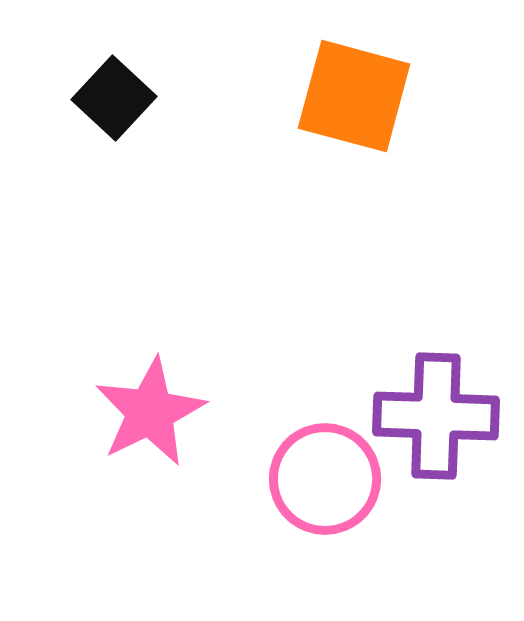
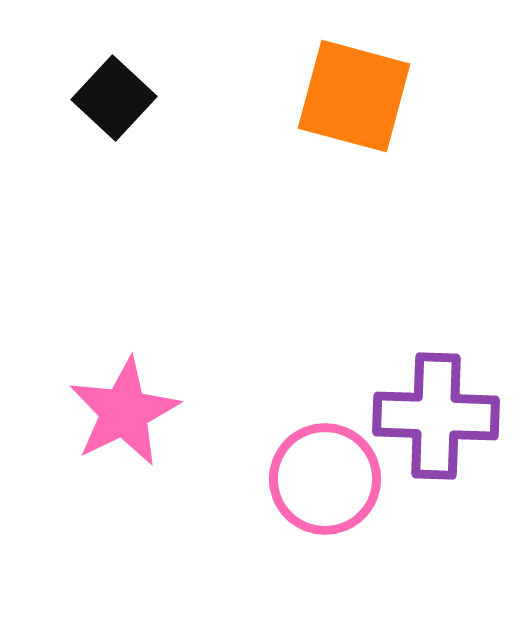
pink star: moved 26 px left
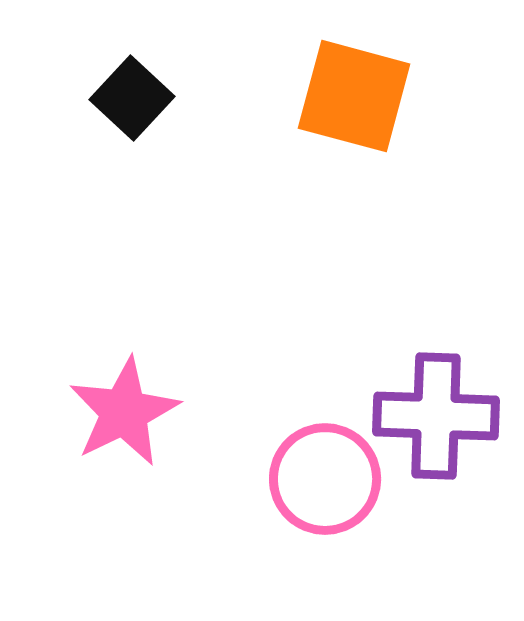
black square: moved 18 px right
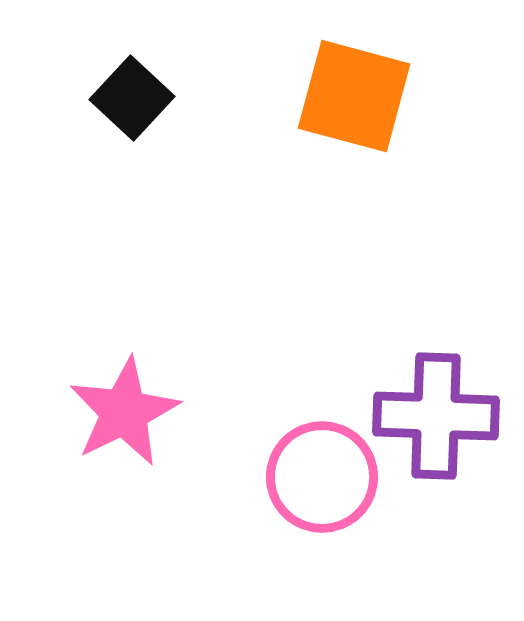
pink circle: moved 3 px left, 2 px up
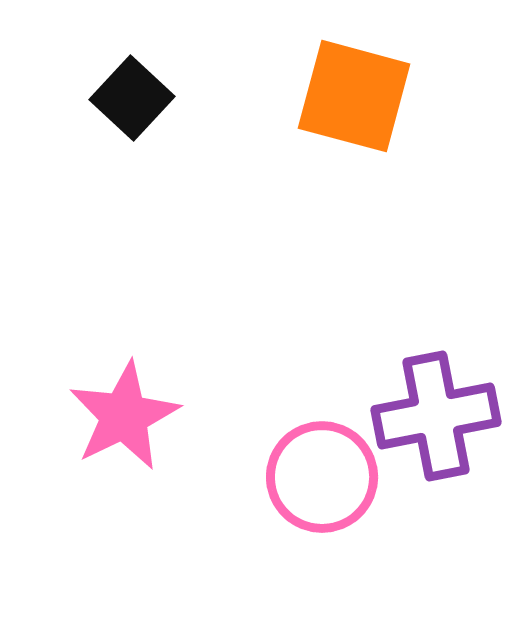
pink star: moved 4 px down
purple cross: rotated 13 degrees counterclockwise
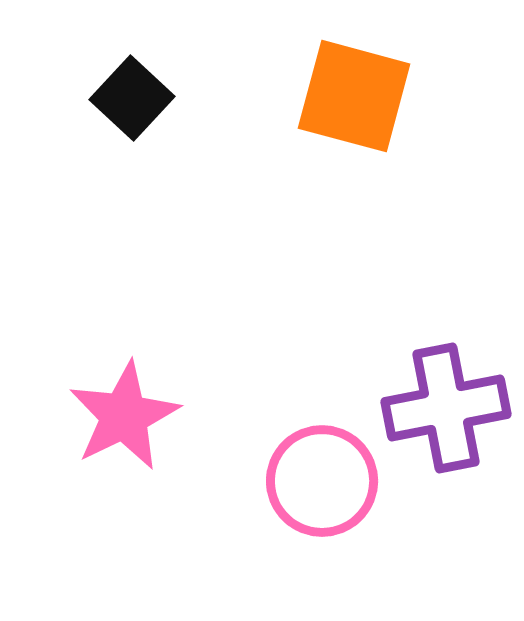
purple cross: moved 10 px right, 8 px up
pink circle: moved 4 px down
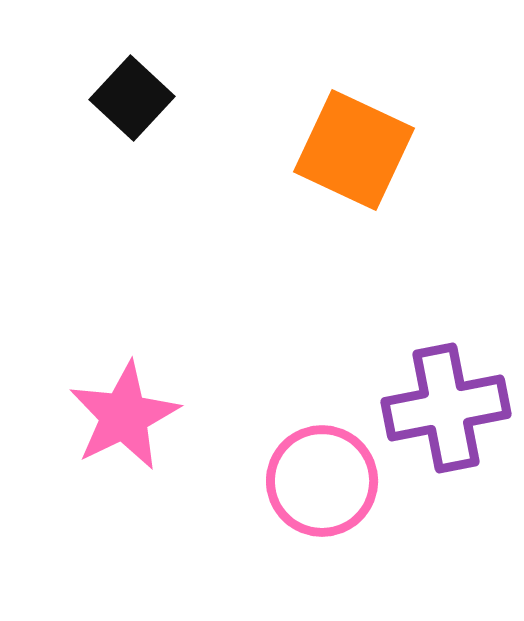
orange square: moved 54 px down; rotated 10 degrees clockwise
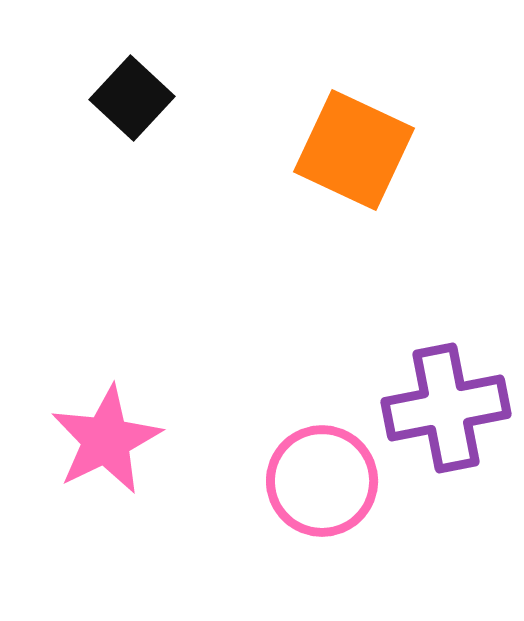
pink star: moved 18 px left, 24 px down
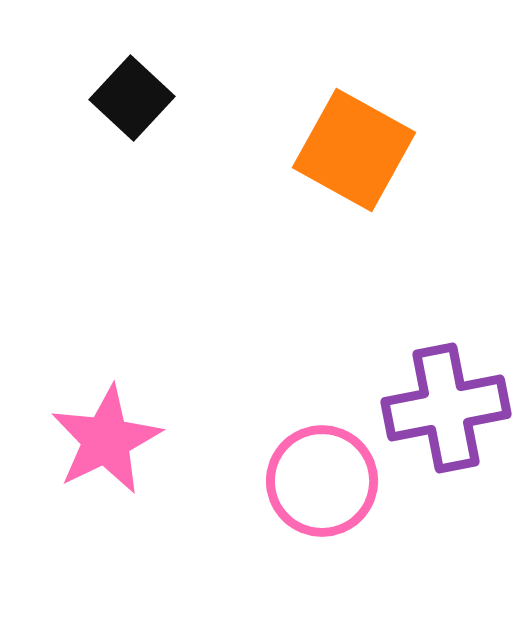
orange square: rotated 4 degrees clockwise
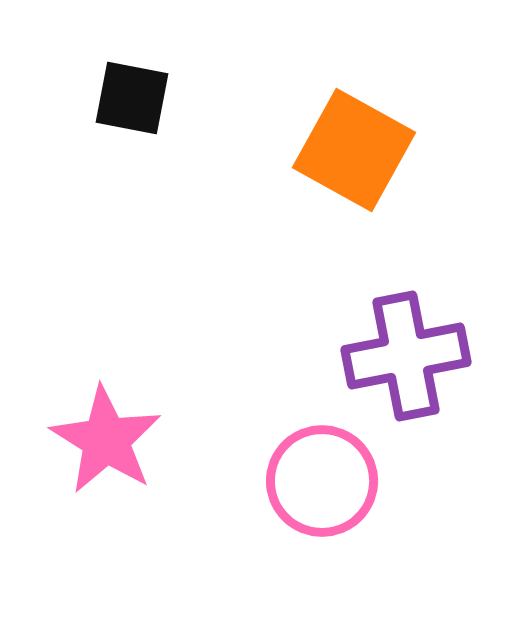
black square: rotated 32 degrees counterclockwise
purple cross: moved 40 px left, 52 px up
pink star: rotated 14 degrees counterclockwise
